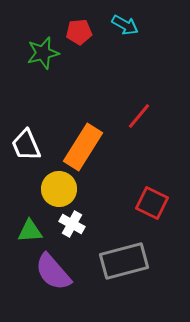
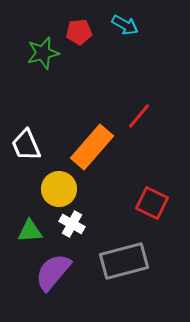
orange rectangle: moved 9 px right; rotated 9 degrees clockwise
purple semicircle: rotated 81 degrees clockwise
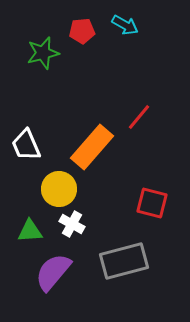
red pentagon: moved 3 px right, 1 px up
red line: moved 1 px down
red square: rotated 12 degrees counterclockwise
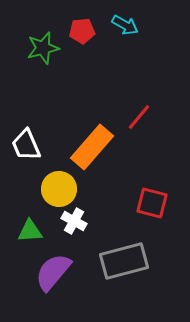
green star: moved 5 px up
white cross: moved 2 px right, 3 px up
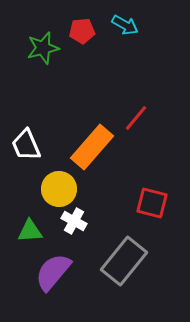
red line: moved 3 px left, 1 px down
gray rectangle: rotated 36 degrees counterclockwise
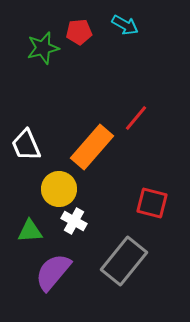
red pentagon: moved 3 px left, 1 px down
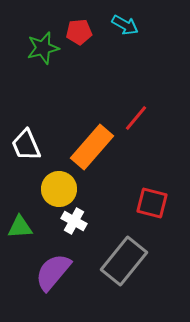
green triangle: moved 10 px left, 4 px up
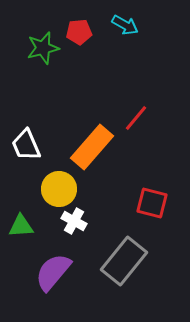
green triangle: moved 1 px right, 1 px up
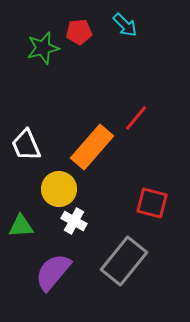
cyan arrow: rotated 16 degrees clockwise
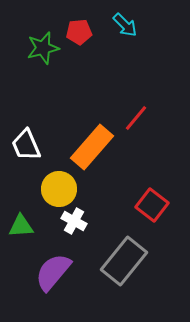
red square: moved 2 px down; rotated 24 degrees clockwise
